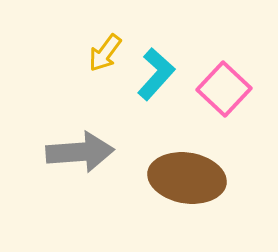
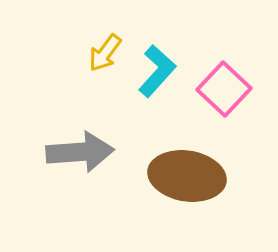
cyan L-shape: moved 1 px right, 3 px up
brown ellipse: moved 2 px up
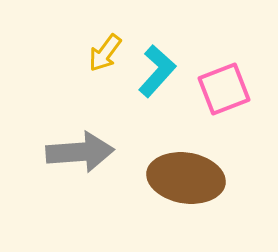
pink square: rotated 26 degrees clockwise
brown ellipse: moved 1 px left, 2 px down
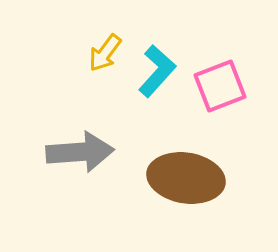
pink square: moved 4 px left, 3 px up
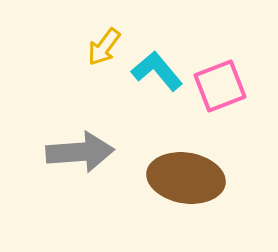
yellow arrow: moved 1 px left, 6 px up
cyan L-shape: rotated 82 degrees counterclockwise
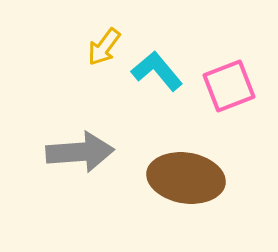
pink square: moved 9 px right
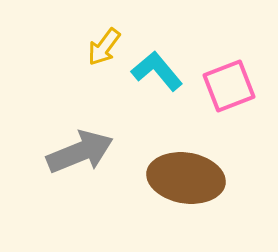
gray arrow: rotated 18 degrees counterclockwise
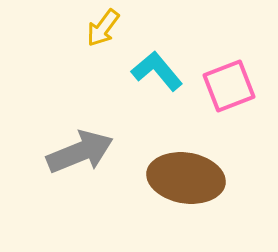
yellow arrow: moved 1 px left, 19 px up
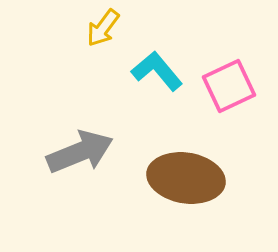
pink square: rotated 4 degrees counterclockwise
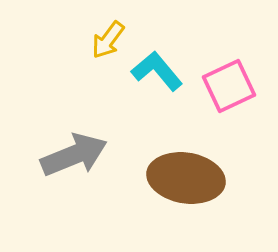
yellow arrow: moved 5 px right, 12 px down
gray arrow: moved 6 px left, 3 px down
